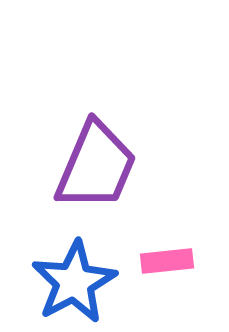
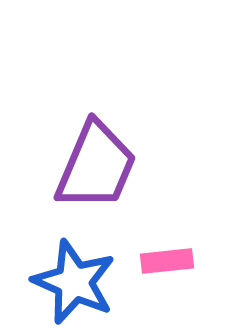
blue star: rotated 20 degrees counterclockwise
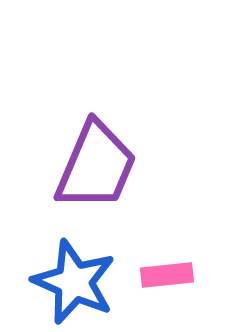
pink rectangle: moved 14 px down
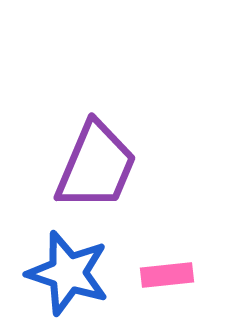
blue star: moved 6 px left, 9 px up; rotated 6 degrees counterclockwise
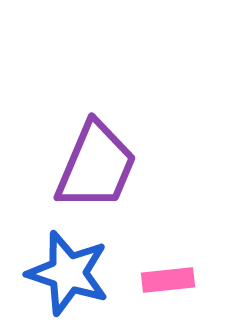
pink rectangle: moved 1 px right, 5 px down
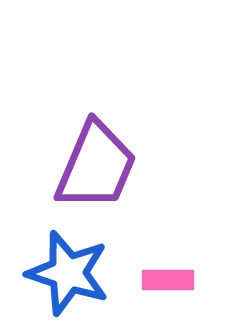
pink rectangle: rotated 6 degrees clockwise
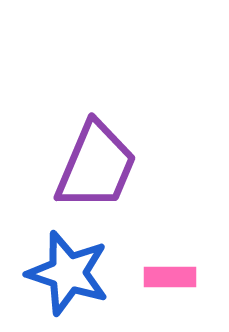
pink rectangle: moved 2 px right, 3 px up
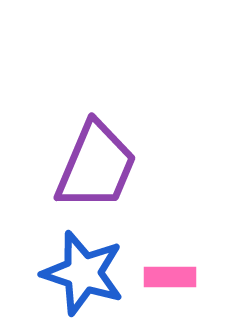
blue star: moved 15 px right
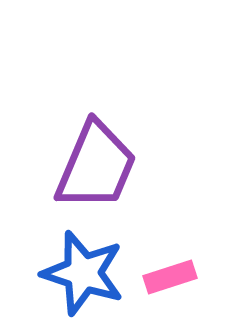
pink rectangle: rotated 18 degrees counterclockwise
